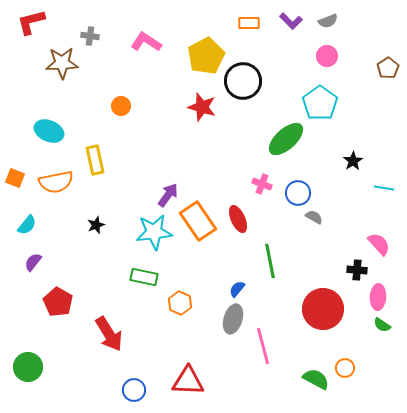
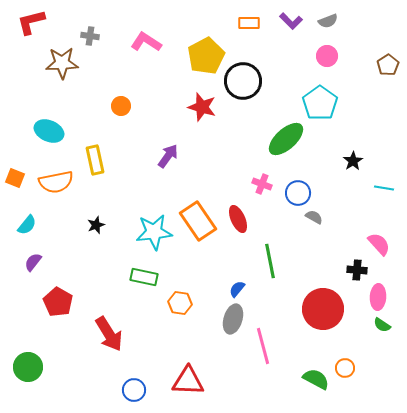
brown pentagon at (388, 68): moved 3 px up
purple arrow at (168, 195): moved 39 px up
orange hexagon at (180, 303): rotated 15 degrees counterclockwise
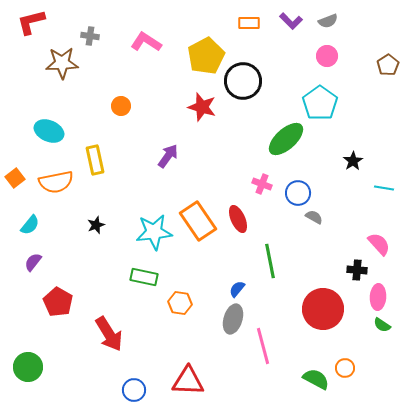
orange square at (15, 178): rotated 30 degrees clockwise
cyan semicircle at (27, 225): moved 3 px right
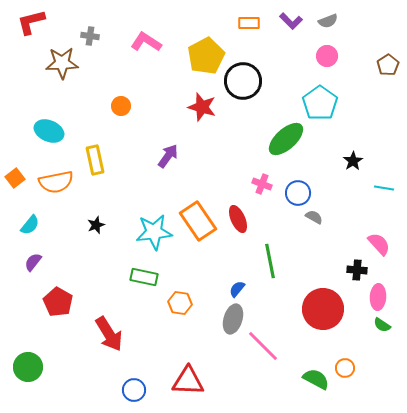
pink line at (263, 346): rotated 30 degrees counterclockwise
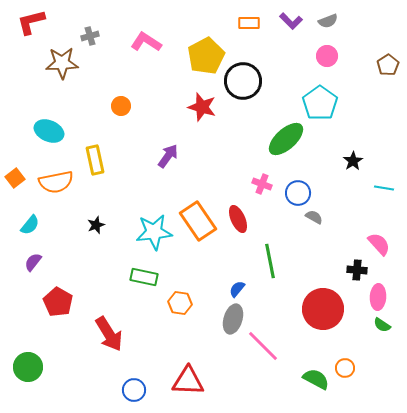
gray cross at (90, 36): rotated 24 degrees counterclockwise
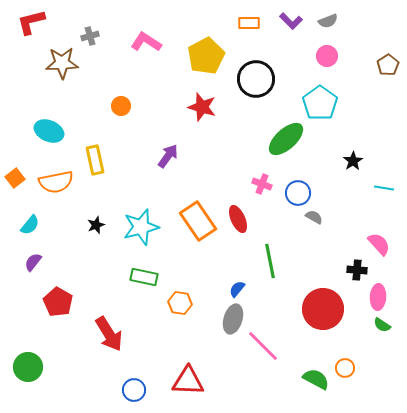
black circle at (243, 81): moved 13 px right, 2 px up
cyan star at (154, 232): moved 13 px left, 5 px up; rotated 9 degrees counterclockwise
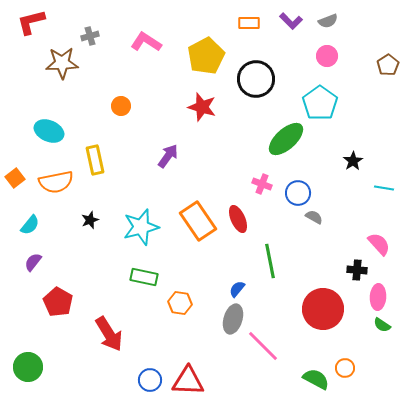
black star at (96, 225): moved 6 px left, 5 px up
blue circle at (134, 390): moved 16 px right, 10 px up
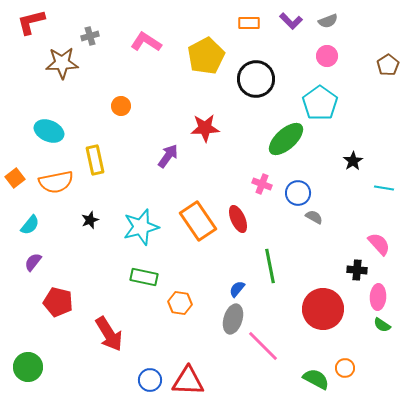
red star at (202, 107): moved 3 px right, 21 px down; rotated 20 degrees counterclockwise
green line at (270, 261): moved 5 px down
red pentagon at (58, 302): rotated 16 degrees counterclockwise
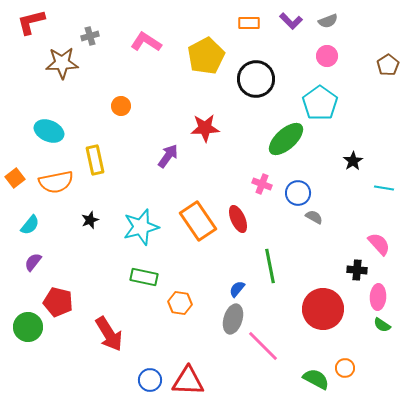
green circle at (28, 367): moved 40 px up
